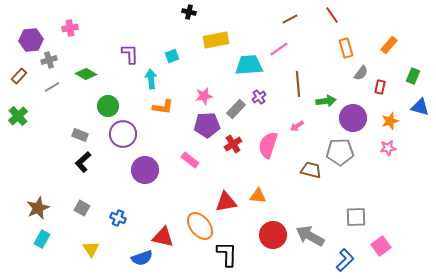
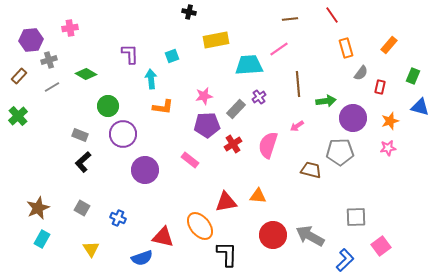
brown line at (290, 19): rotated 21 degrees clockwise
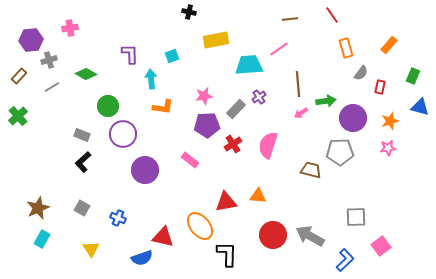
pink arrow at (297, 126): moved 4 px right, 13 px up
gray rectangle at (80, 135): moved 2 px right
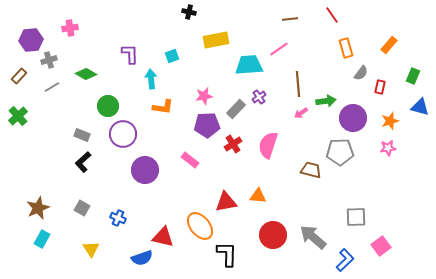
gray arrow at (310, 236): moved 3 px right, 1 px down; rotated 12 degrees clockwise
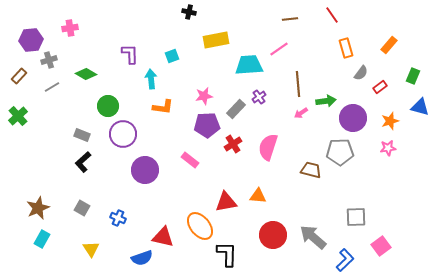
red rectangle at (380, 87): rotated 40 degrees clockwise
pink semicircle at (268, 145): moved 2 px down
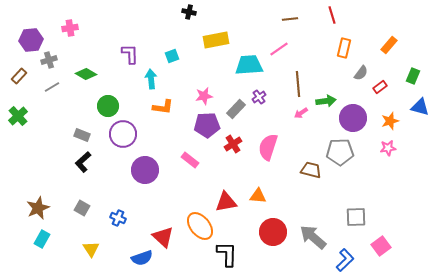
red line at (332, 15): rotated 18 degrees clockwise
orange rectangle at (346, 48): moved 2 px left; rotated 30 degrees clockwise
red circle at (273, 235): moved 3 px up
red triangle at (163, 237): rotated 30 degrees clockwise
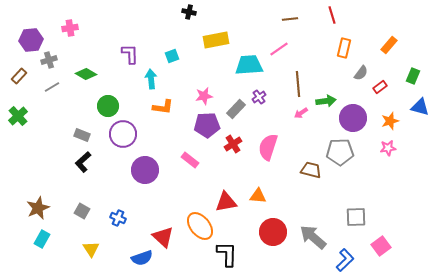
gray square at (82, 208): moved 3 px down
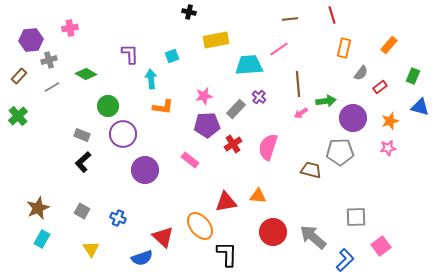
purple cross at (259, 97): rotated 16 degrees counterclockwise
